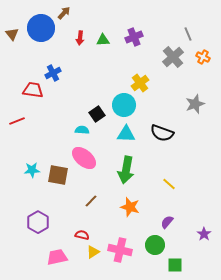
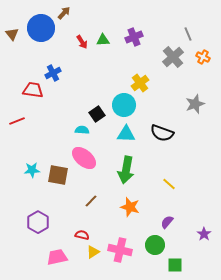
red arrow: moved 2 px right, 4 px down; rotated 40 degrees counterclockwise
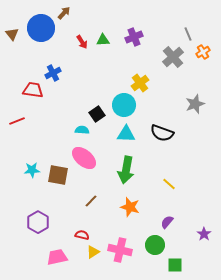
orange cross: moved 5 px up; rotated 32 degrees clockwise
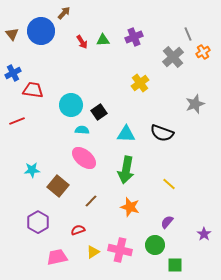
blue circle: moved 3 px down
blue cross: moved 40 px left
cyan circle: moved 53 px left
black square: moved 2 px right, 2 px up
brown square: moved 11 px down; rotated 30 degrees clockwise
red semicircle: moved 4 px left, 5 px up; rotated 32 degrees counterclockwise
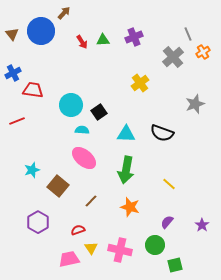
cyan star: rotated 14 degrees counterclockwise
purple star: moved 2 px left, 9 px up
yellow triangle: moved 2 px left, 4 px up; rotated 32 degrees counterclockwise
pink trapezoid: moved 12 px right, 2 px down
green square: rotated 14 degrees counterclockwise
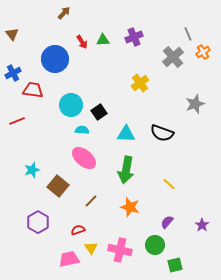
blue circle: moved 14 px right, 28 px down
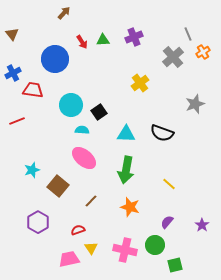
pink cross: moved 5 px right
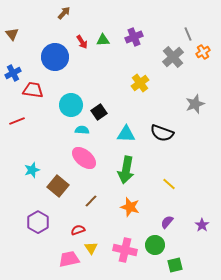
blue circle: moved 2 px up
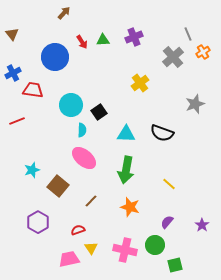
cyan semicircle: rotated 88 degrees clockwise
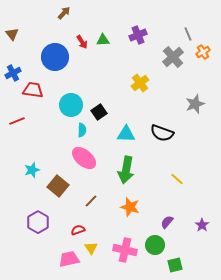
purple cross: moved 4 px right, 2 px up
yellow line: moved 8 px right, 5 px up
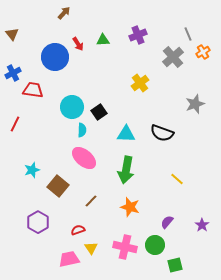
red arrow: moved 4 px left, 2 px down
cyan circle: moved 1 px right, 2 px down
red line: moved 2 px left, 3 px down; rotated 42 degrees counterclockwise
pink cross: moved 3 px up
